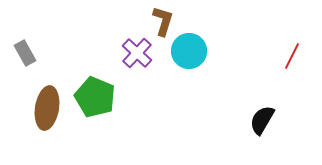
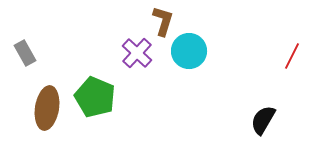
black semicircle: moved 1 px right
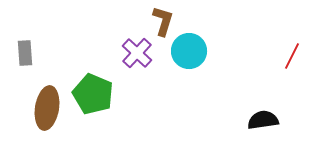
gray rectangle: rotated 25 degrees clockwise
green pentagon: moved 2 px left, 3 px up
black semicircle: rotated 52 degrees clockwise
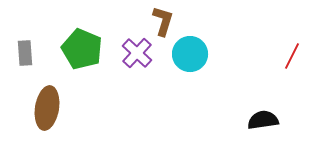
cyan circle: moved 1 px right, 3 px down
green pentagon: moved 11 px left, 45 px up
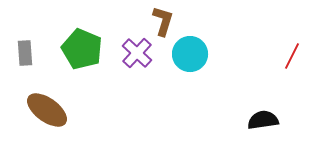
brown ellipse: moved 2 px down; rotated 63 degrees counterclockwise
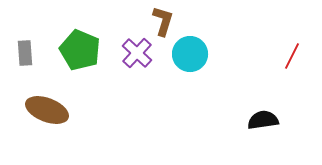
green pentagon: moved 2 px left, 1 px down
brown ellipse: rotated 15 degrees counterclockwise
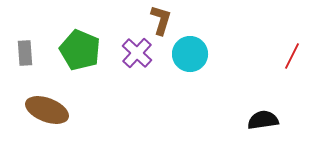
brown L-shape: moved 2 px left, 1 px up
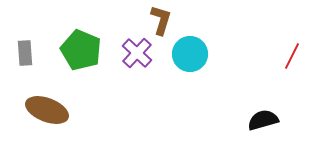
green pentagon: moved 1 px right
black semicircle: rotated 8 degrees counterclockwise
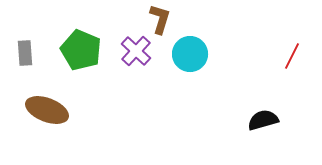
brown L-shape: moved 1 px left, 1 px up
purple cross: moved 1 px left, 2 px up
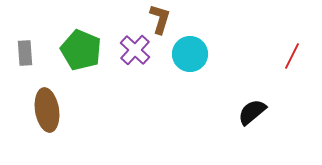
purple cross: moved 1 px left, 1 px up
brown ellipse: rotated 60 degrees clockwise
black semicircle: moved 11 px left, 8 px up; rotated 24 degrees counterclockwise
